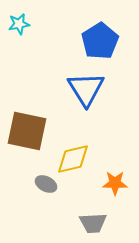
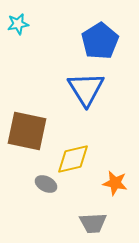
cyan star: moved 1 px left
orange star: rotated 10 degrees clockwise
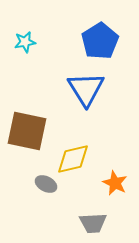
cyan star: moved 7 px right, 18 px down
orange star: rotated 15 degrees clockwise
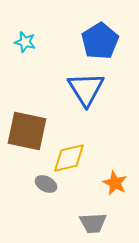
cyan star: rotated 25 degrees clockwise
yellow diamond: moved 4 px left, 1 px up
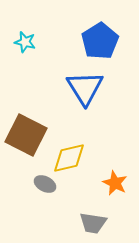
blue triangle: moved 1 px left, 1 px up
brown square: moved 1 px left, 4 px down; rotated 15 degrees clockwise
gray ellipse: moved 1 px left
gray trapezoid: rotated 12 degrees clockwise
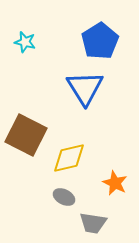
gray ellipse: moved 19 px right, 13 px down
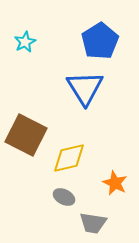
cyan star: rotated 30 degrees clockwise
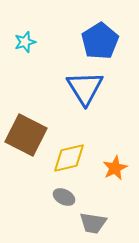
cyan star: rotated 10 degrees clockwise
orange star: moved 15 px up; rotated 20 degrees clockwise
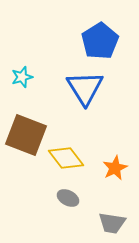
cyan star: moved 3 px left, 35 px down
brown square: rotated 6 degrees counterclockwise
yellow diamond: moved 3 px left; rotated 66 degrees clockwise
gray ellipse: moved 4 px right, 1 px down
gray trapezoid: moved 19 px right
